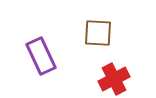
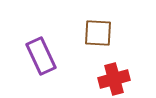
red cross: rotated 12 degrees clockwise
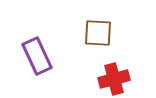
purple rectangle: moved 4 px left
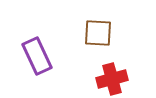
red cross: moved 2 px left
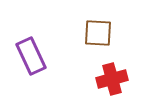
purple rectangle: moved 6 px left
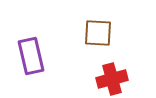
purple rectangle: rotated 12 degrees clockwise
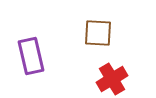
red cross: rotated 16 degrees counterclockwise
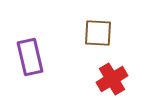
purple rectangle: moved 1 px left, 1 px down
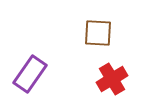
purple rectangle: moved 17 px down; rotated 48 degrees clockwise
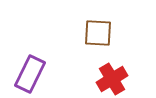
purple rectangle: rotated 9 degrees counterclockwise
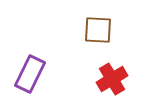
brown square: moved 3 px up
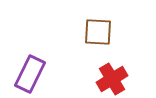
brown square: moved 2 px down
